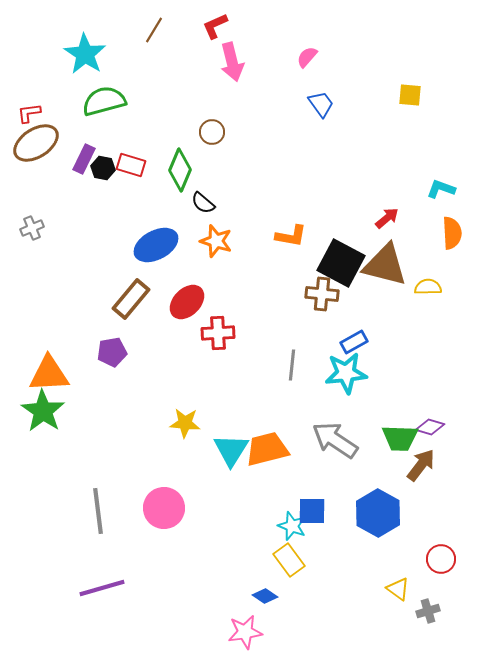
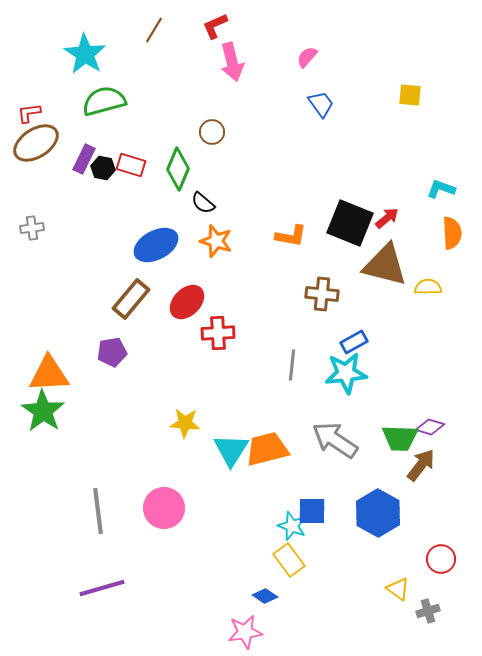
green diamond at (180, 170): moved 2 px left, 1 px up
gray cross at (32, 228): rotated 15 degrees clockwise
black square at (341, 263): moved 9 px right, 40 px up; rotated 6 degrees counterclockwise
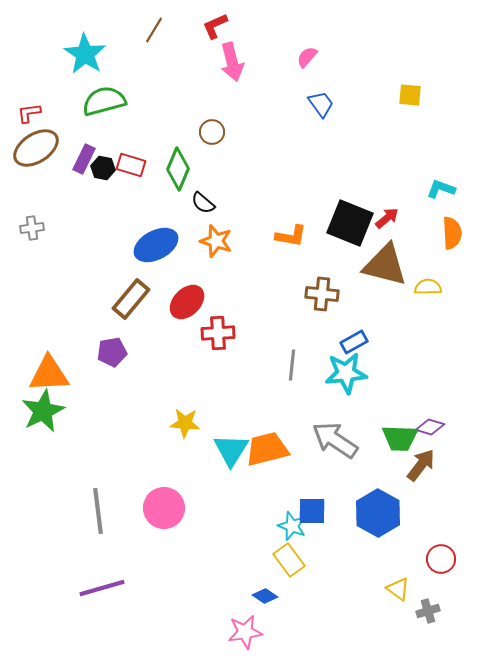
brown ellipse at (36, 143): moved 5 px down
green star at (43, 411): rotated 12 degrees clockwise
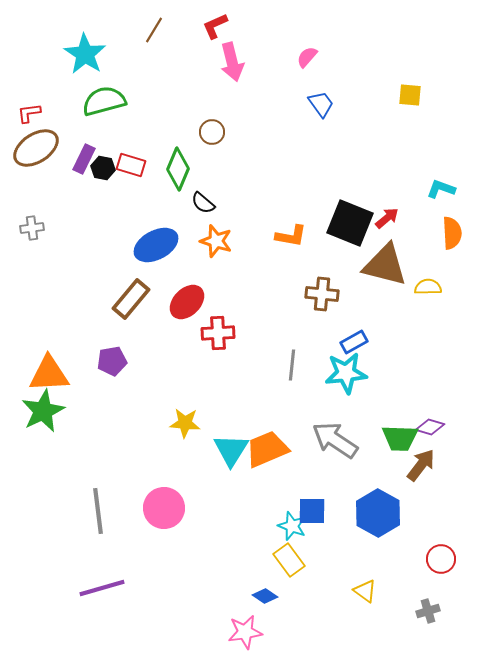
purple pentagon at (112, 352): moved 9 px down
orange trapezoid at (267, 449): rotated 9 degrees counterclockwise
yellow triangle at (398, 589): moved 33 px left, 2 px down
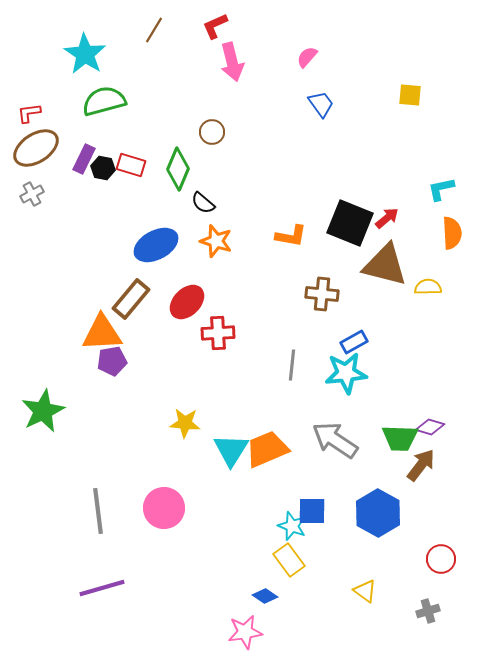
cyan L-shape at (441, 189): rotated 32 degrees counterclockwise
gray cross at (32, 228): moved 34 px up; rotated 20 degrees counterclockwise
orange triangle at (49, 374): moved 53 px right, 41 px up
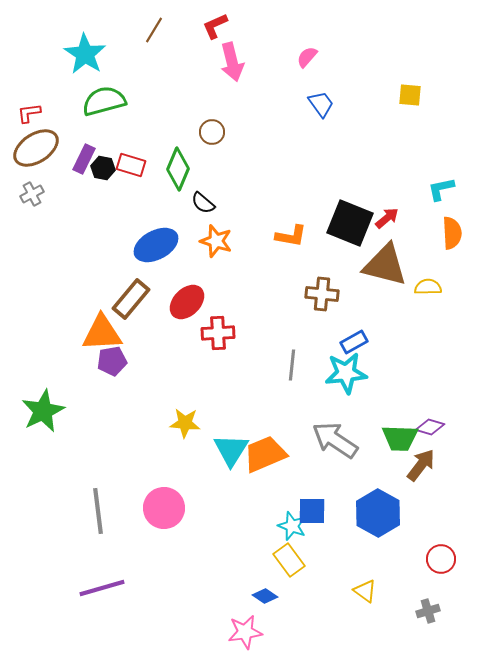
orange trapezoid at (267, 449): moved 2 px left, 5 px down
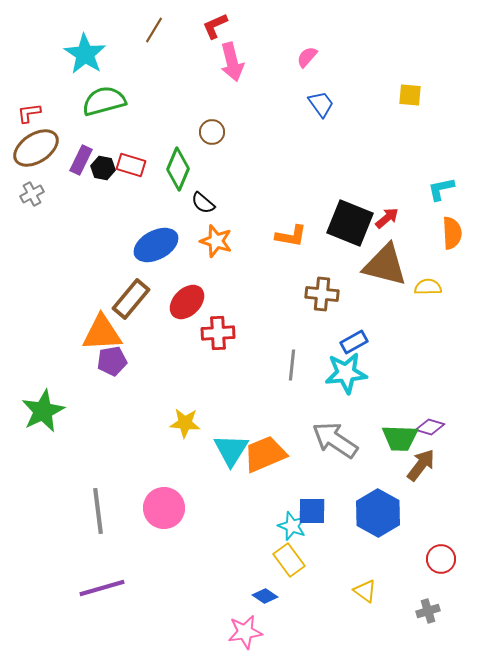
purple rectangle at (84, 159): moved 3 px left, 1 px down
